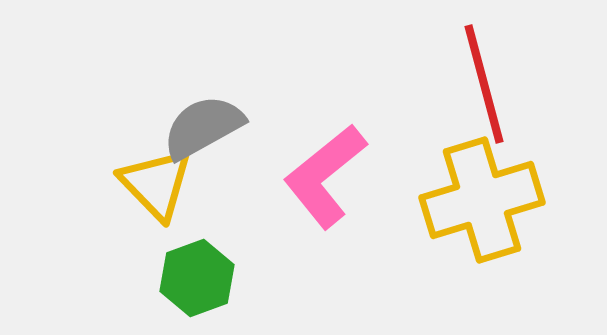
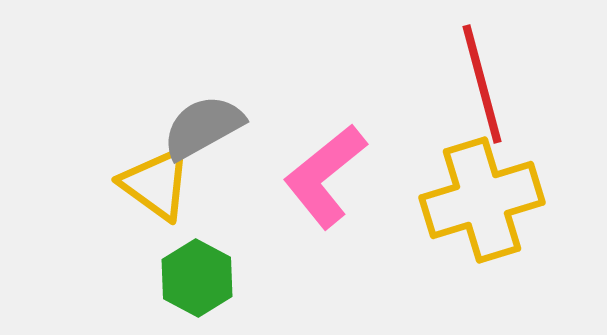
red line: moved 2 px left
yellow triangle: rotated 10 degrees counterclockwise
green hexagon: rotated 12 degrees counterclockwise
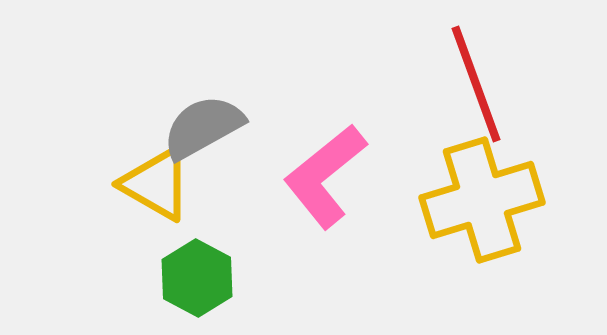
red line: moved 6 px left; rotated 5 degrees counterclockwise
yellow triangle: rotated 6 degrees counterclockwise
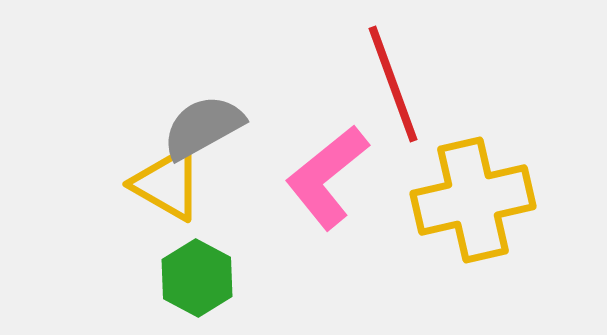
red line: moved 83 px left
pink L-shape: moved 2 px right, 1 px down
yellow triangle: moved 11 px right
yellow cross: moved 9 px left; rotated 4 degrees clockwise
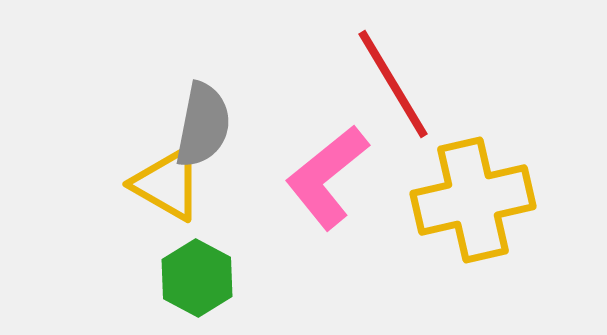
red line: rotated 11 degrees counterclockwise
gray semicircle: moved 2 px up; rotated 130 degrees clockwise
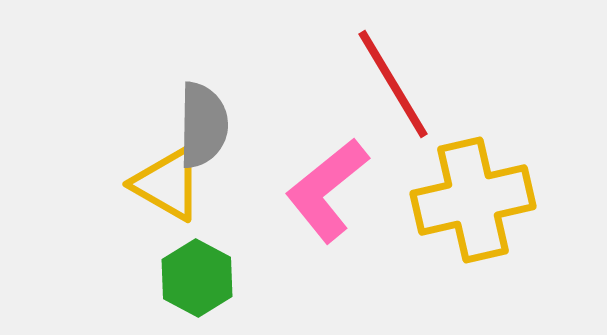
gray semicircle: rotated 10 degrees counterclockwise
pink L-shape: moved 13 px down
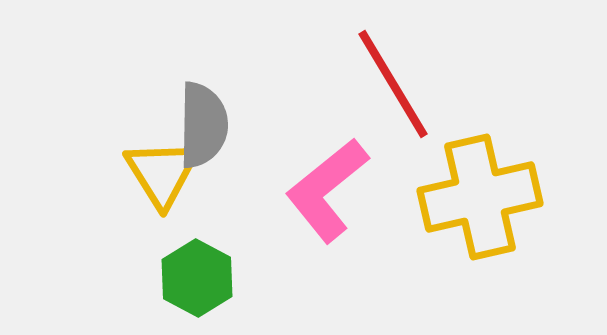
yellow triangle: moved 5 px left, 11 px up; rotated 28 degrees clockwise
yellow cross: moved 7 px right, 3 px up
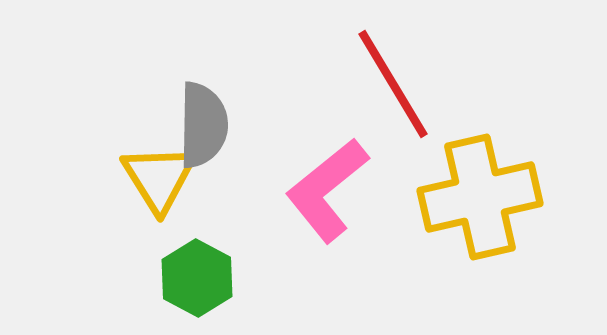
yellow triangle: moved 3 px left, 5 px down
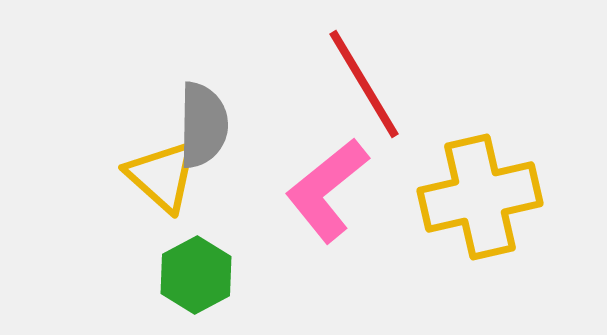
red line: moved 29 px left
yellow triangle: moved 3 px right, 2 px up; rotated 16 degrees counterclockwise
green hexagon: moved 1 px left, 3 px up; rotated 4 degrees clockwise
